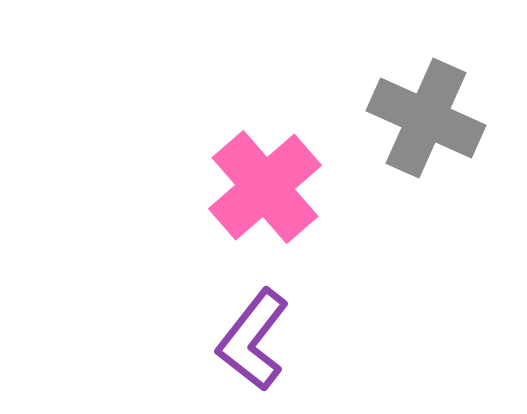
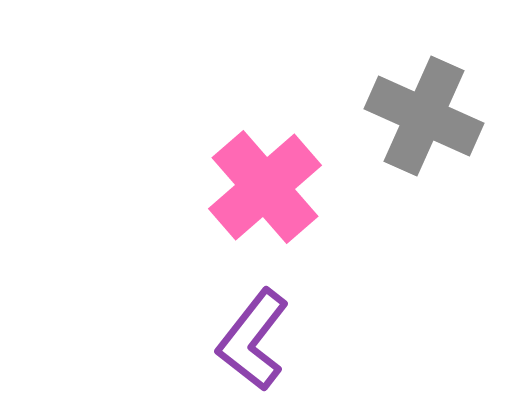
gray cross: moved 2 px left, 2 px up
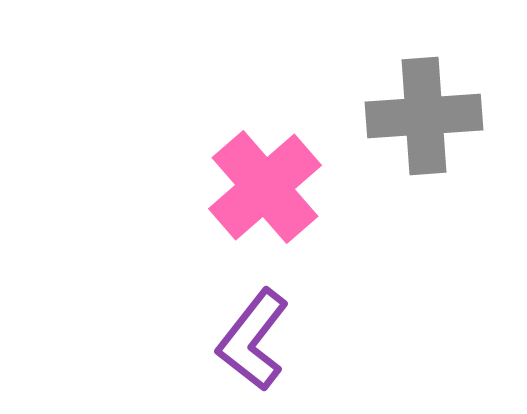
gray cross: rotated 28 degrees counterclockwise
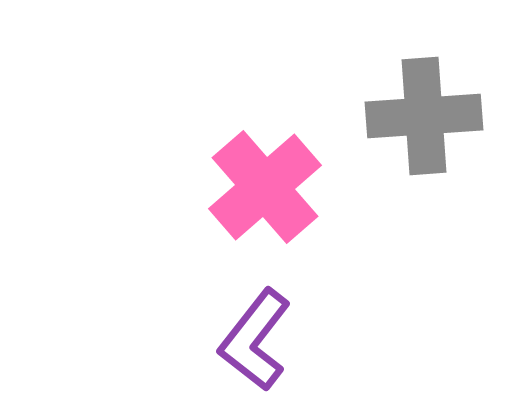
purple L-shape: moved 2 px right
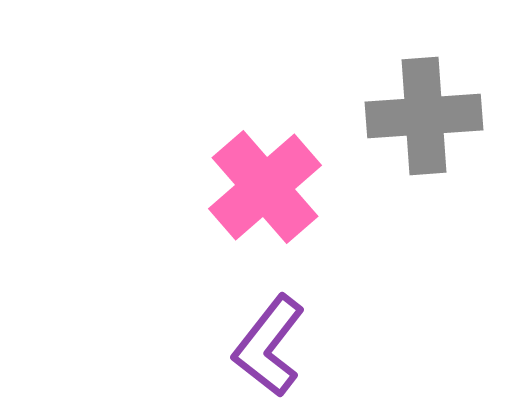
purple L-shape: moved 14 px right, 6 px down
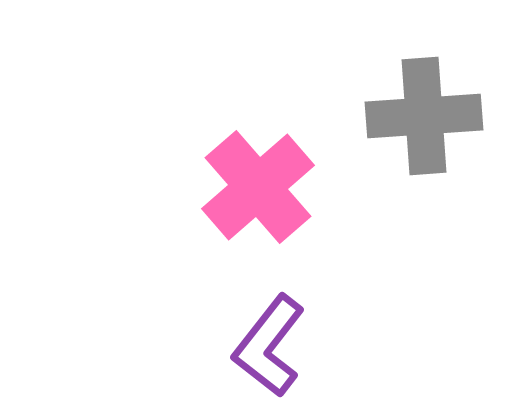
pink cross: moved 7 px left
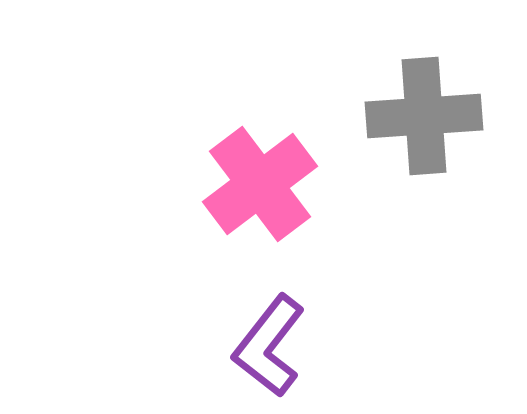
pink cross: moved 2 px right, 3 px up; rotated 4 degrees clockwise
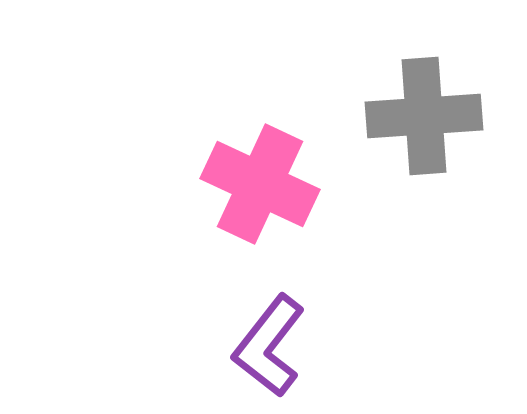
pink cross: rotated 28 degrees counterclockwise
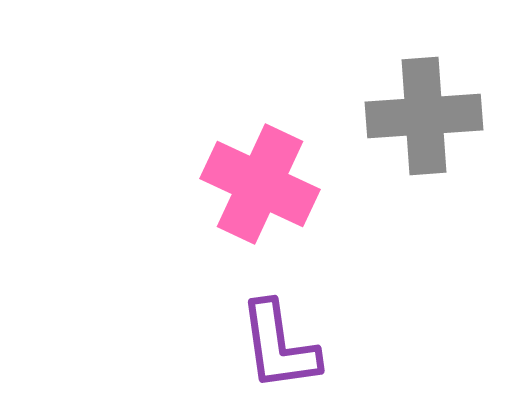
purple L-shape: moved 10 px right; rotated 46 degrees counterclockwise
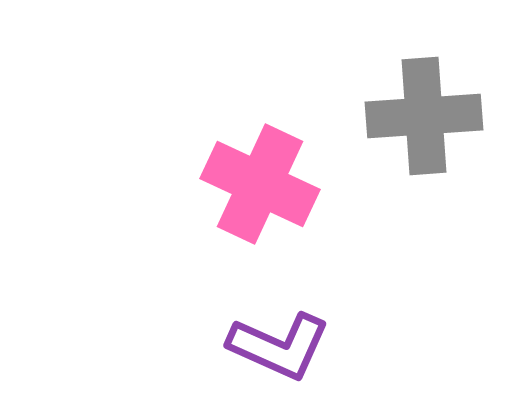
purple L-shape: rotated 58 degrees counterclockwise
